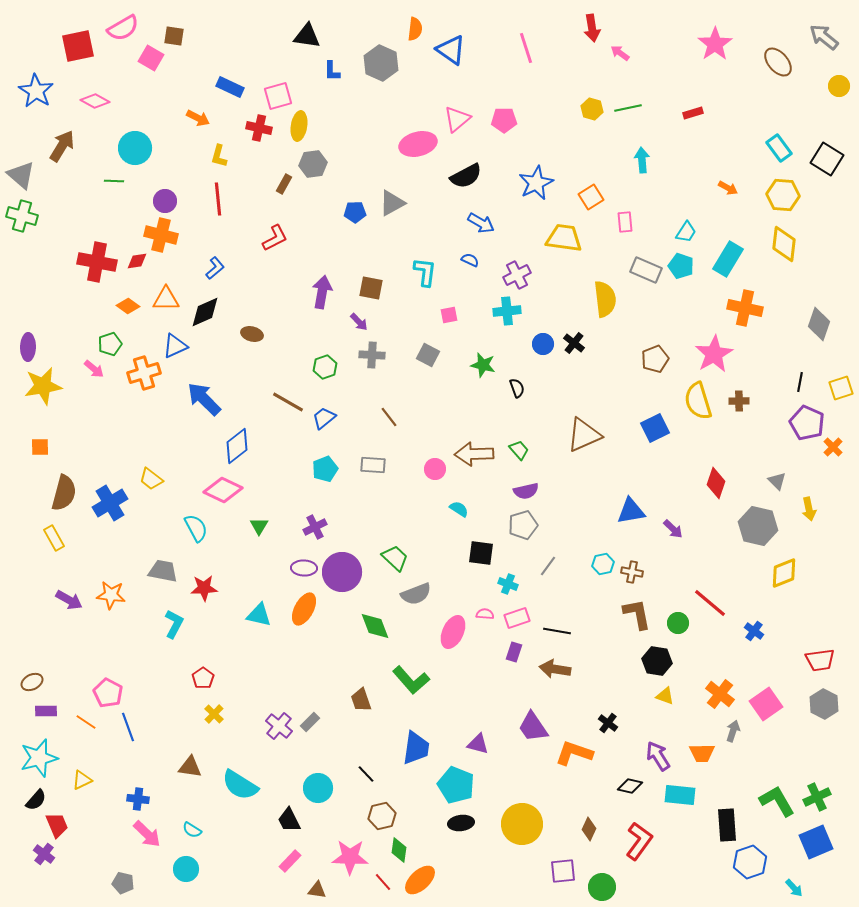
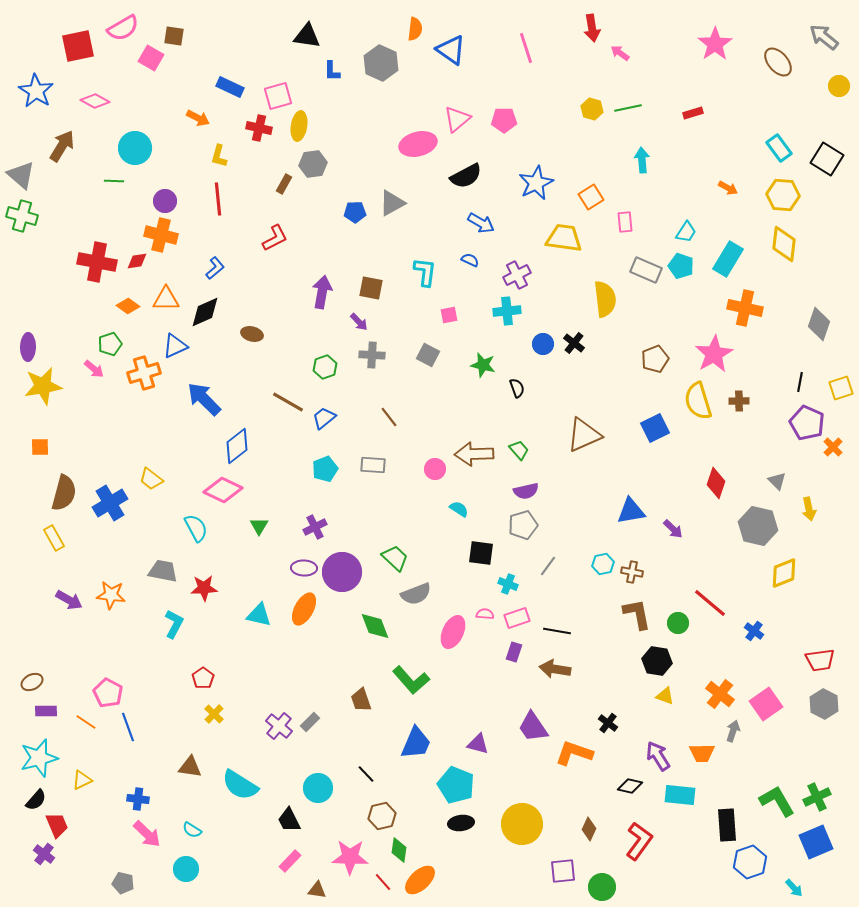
blue trapezoid at (416, 748): moved 5 px up; rotated 15 degrees clockwise
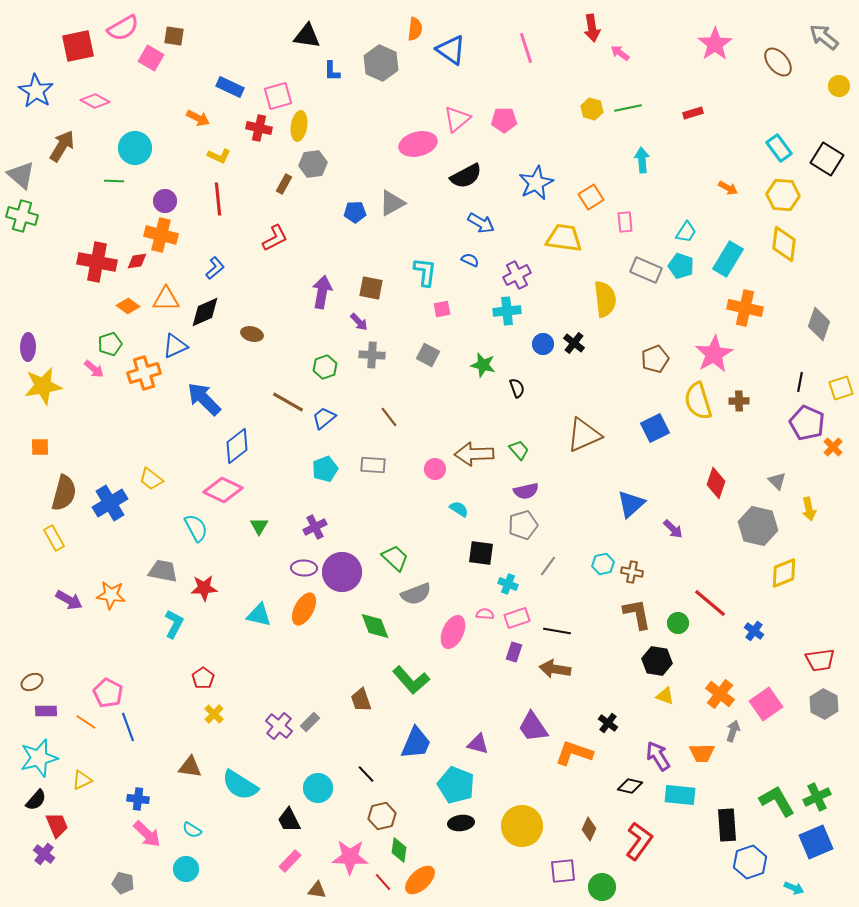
yellow L-shape at (219, 156): rotated 80 degrees counterclockwise
pink square at (449, 315): moved 7 px left, 6 px up
blue triangle at (631, 511): moved 7 px up; rotated 32 degrees counterclockwise
yellow circle at (522, 824): moved 2 px down
cyan arrow at (794, 888): rotated 24 degrees counterclockwise
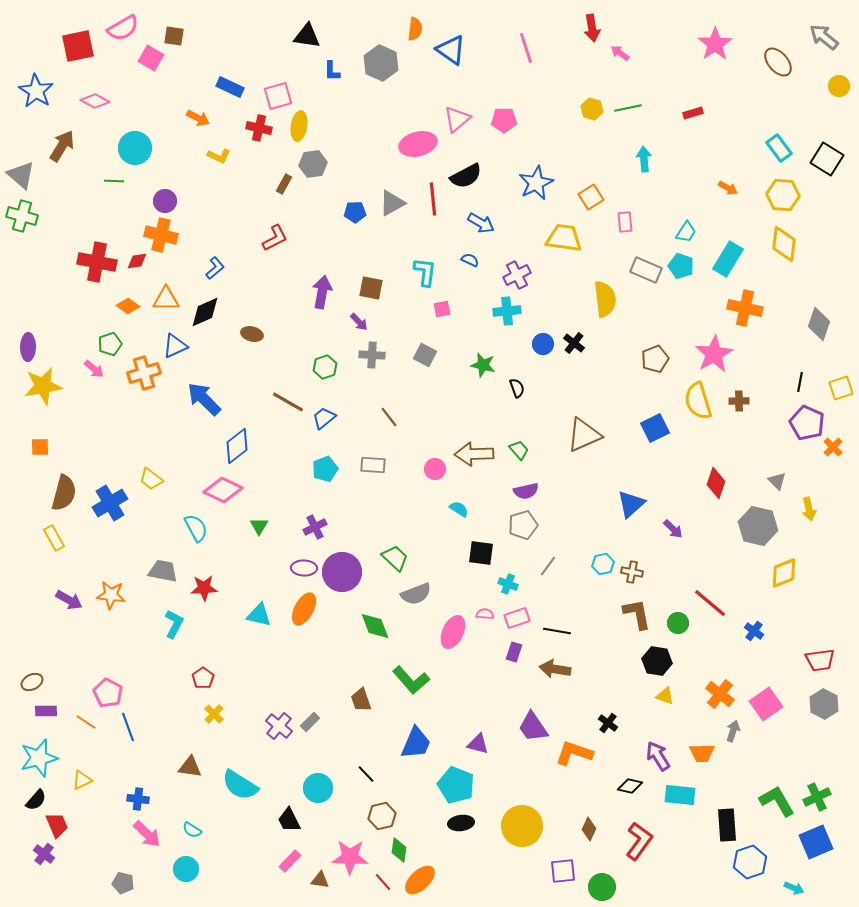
cyan arrow at (642, 160): moved 2 px right, 1 px up
red line at (218, 199): moved 215 px right
gray square at (428, 355): moved 3 px left
brown triangle at (317, 890): moved 3 px right, 10 px up
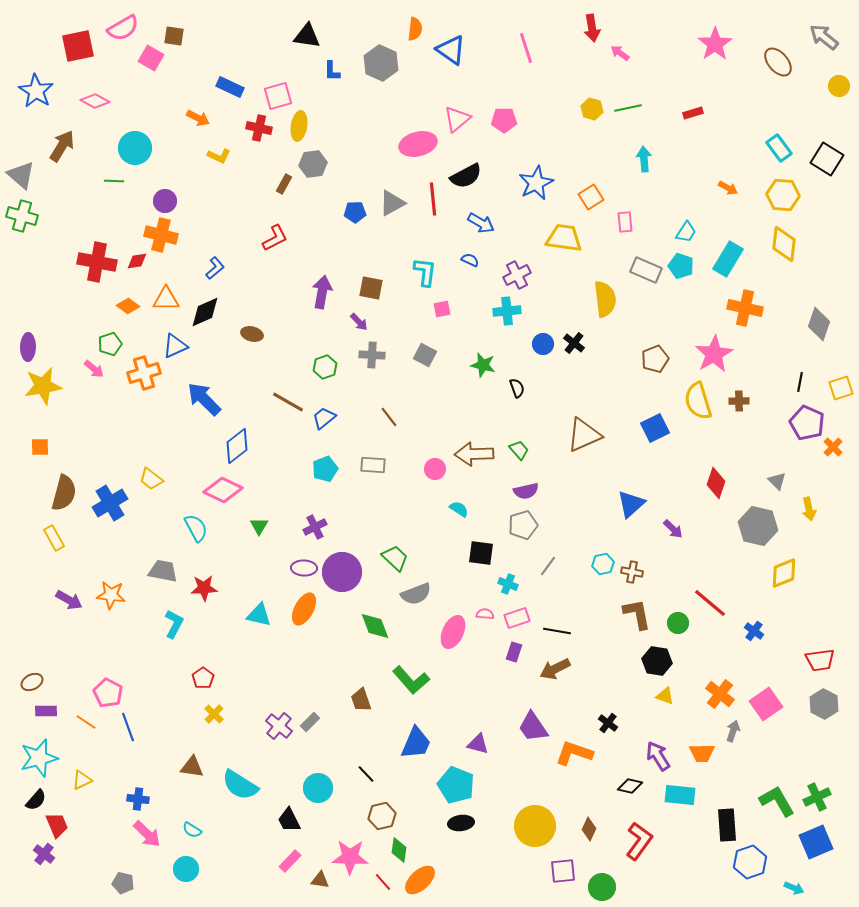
brown arrow at (555, 669): rotated 36 degrees counterclockwise
brown triangle at (190, 767): moved 2 px right
yellow circle at (522, 826): moved 13 px right
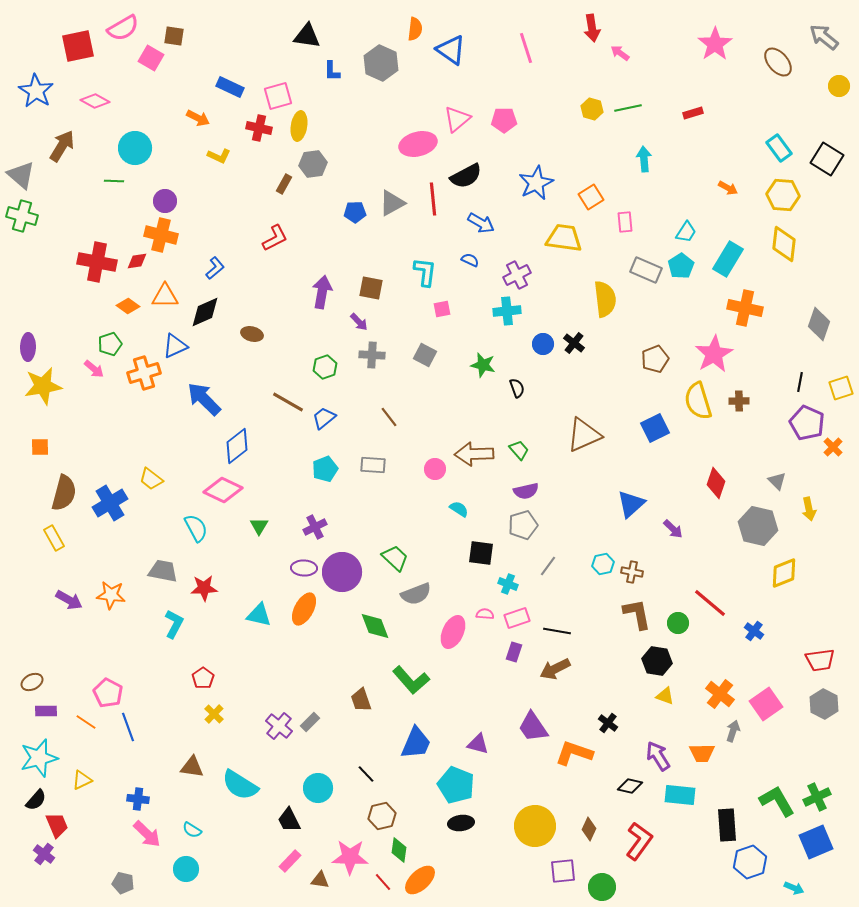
cyan pentagon at (681, 266): rotated 20 degrees clockwise
orange triangle at (166, 299): moved 1 px left, 3 px up
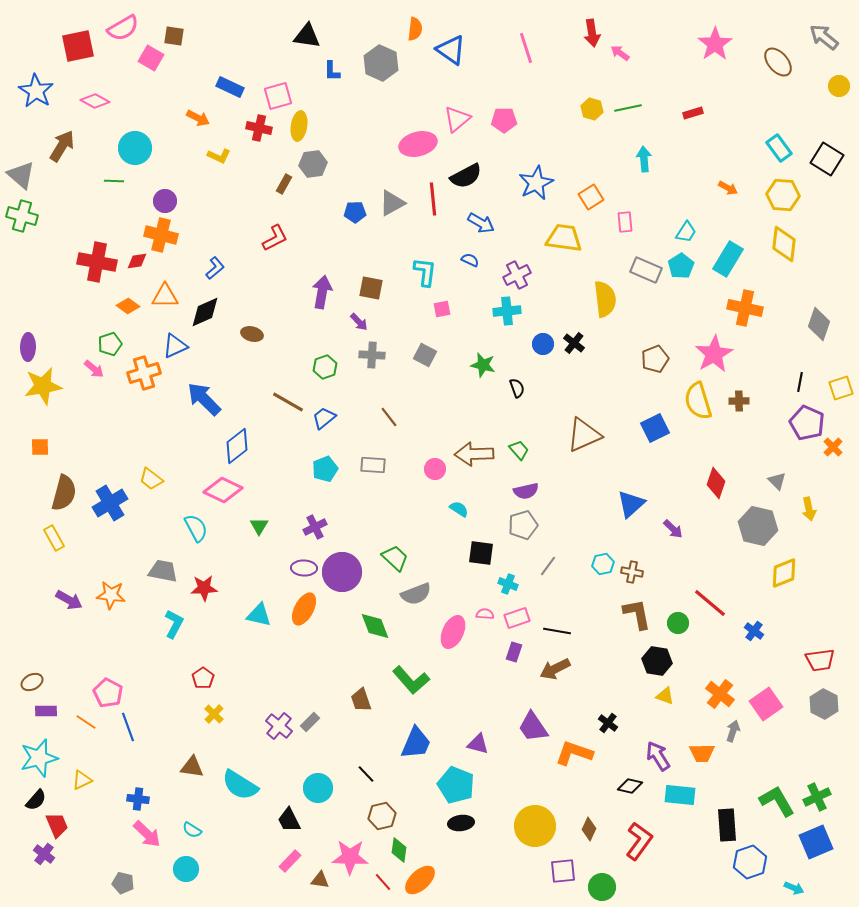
red arrow at (592, 28): moved 5 px down
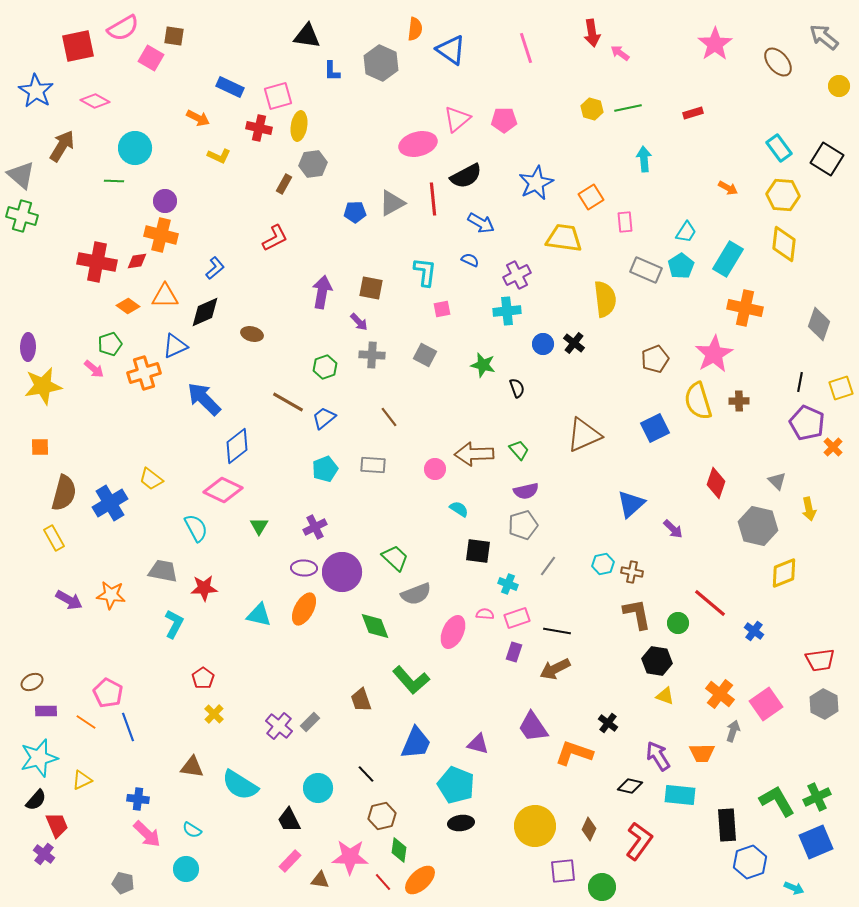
black square at (481, 553): moved 3 px left, 2 px up
